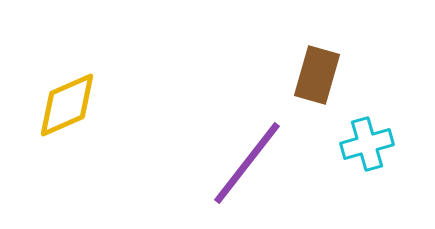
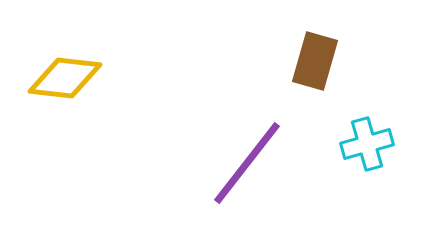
brown rectangle: moved 2 px left, 14 px up
yellow diamond: moved 2 px left, 27 px up; rotated 30 degrees clockwise
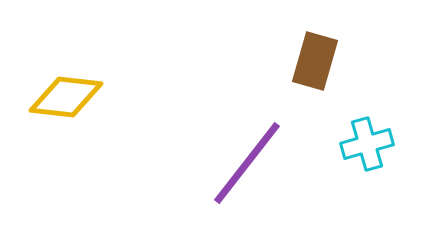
yellow diamond: moved 1 px right, 19 px down
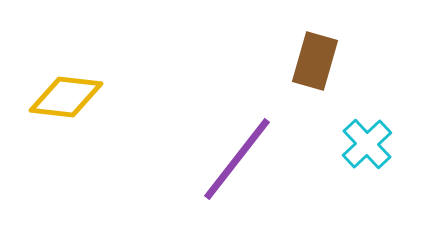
cyan cross: rotated 27 degrees counterclockwise
purple line: moved 10 px left, 4 px up
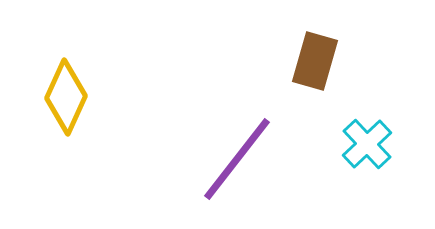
yellow diamond: rotated 72 degrees counterclockwise
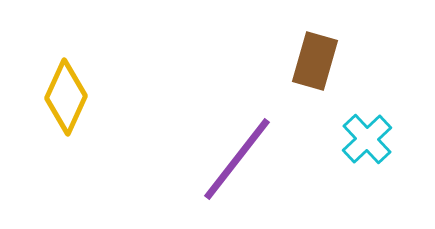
cyan cross: moved 5 px up
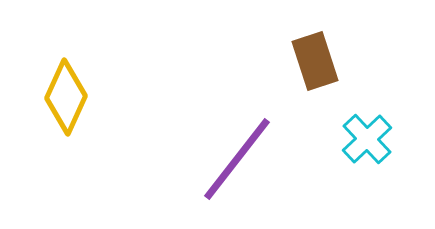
brown rectangle: rotated 34 degrees counterclockwise
